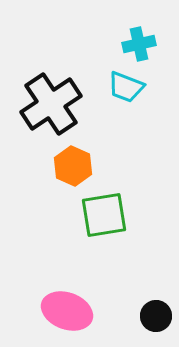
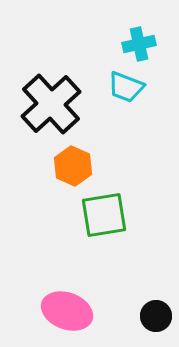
black cross: rotated 8 degrees counterclockwise
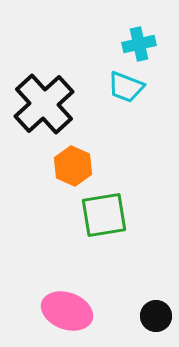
black cross: moved 7 px left
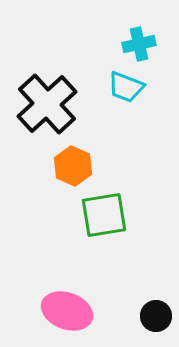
black cross: moved 3 px right
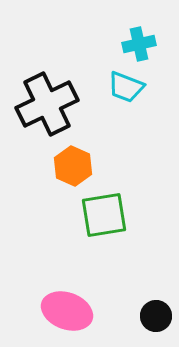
black cross: rotated 16 degrees clockwise
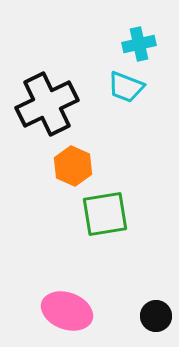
green square: moved 1 px right, 1 px up
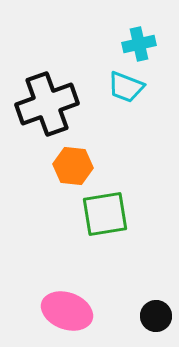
black cross: rotated 6 degrees clockwise
orange hexagon: rotated 18 degrees counterclockwise
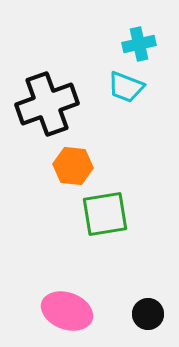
black circle: moved 8 px left, 2 px up
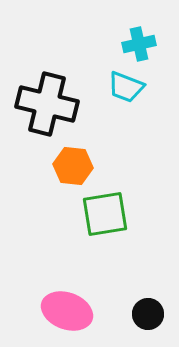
black cross: rotated 34 degrees clockwise
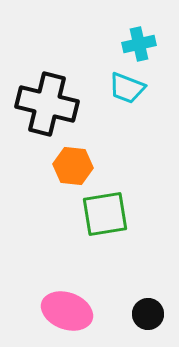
cyan trapezoid: moved 1 px right, 1 px down
